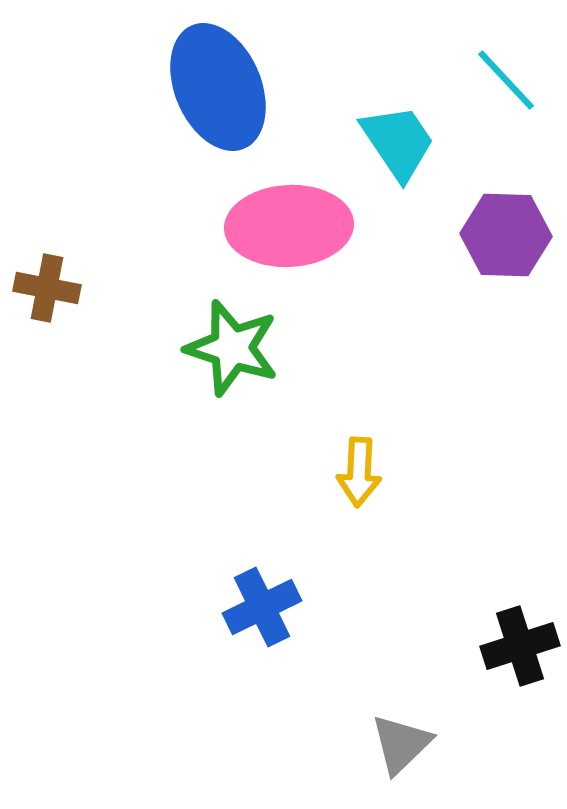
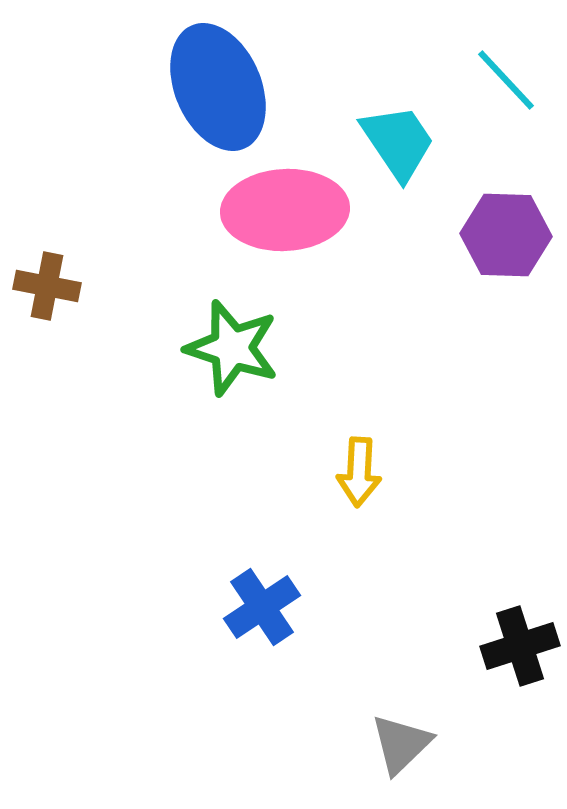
pink ellipse: moved 4 px left, 16 px up
brown cross: moved 2 px up
blue cross: rotated 8 degrees counterclockwise
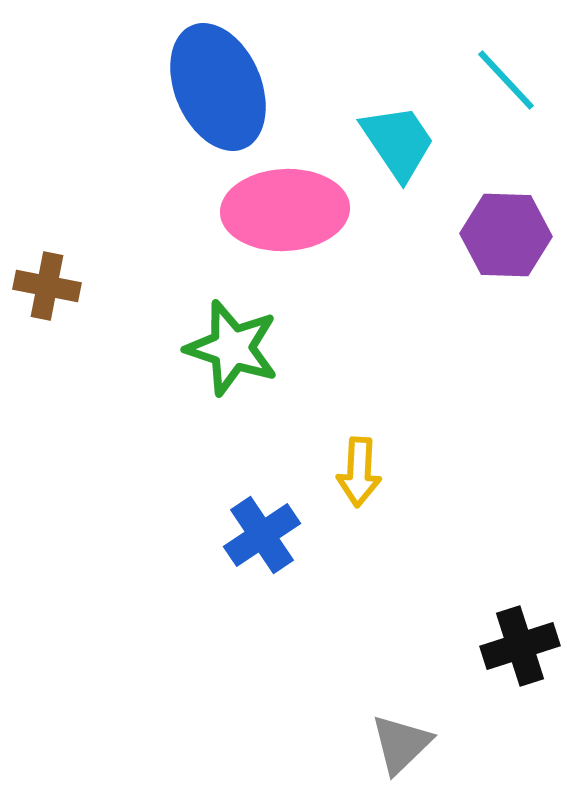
blue cross: moved 72 px up
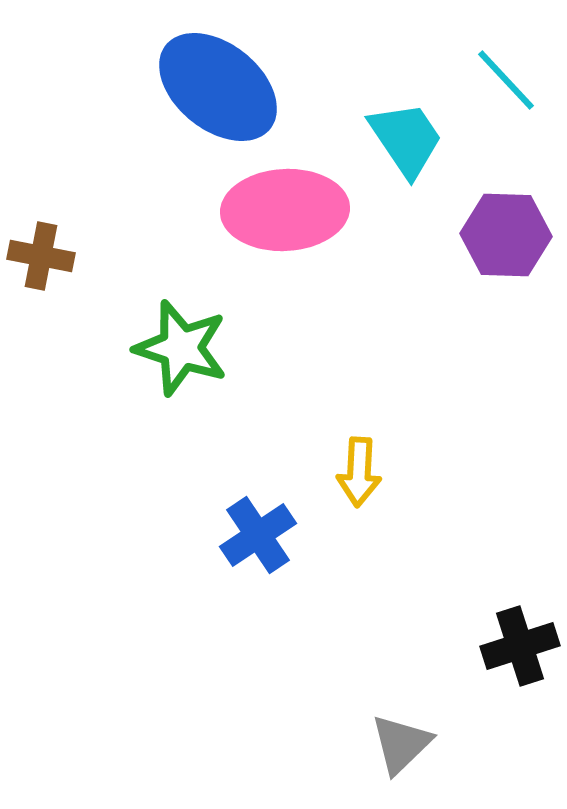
blue ellipse: rotated 28 degrees counterclockwise
cyan trapezoid: moved 8 px right, 3 px up
brown cross: moved 6 px left, 30 px up
green star: moved 51 px left
blue cross: moved 4 px left
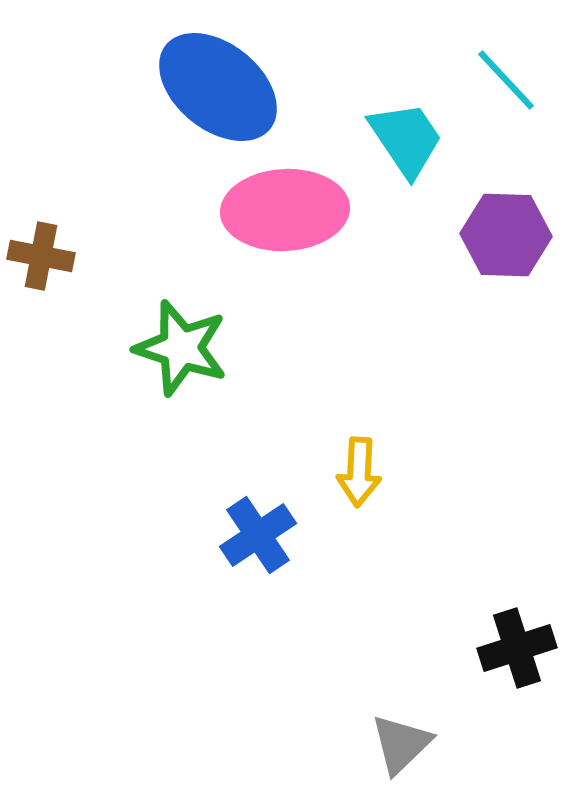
black cross: moved 3 px left, 2 px down
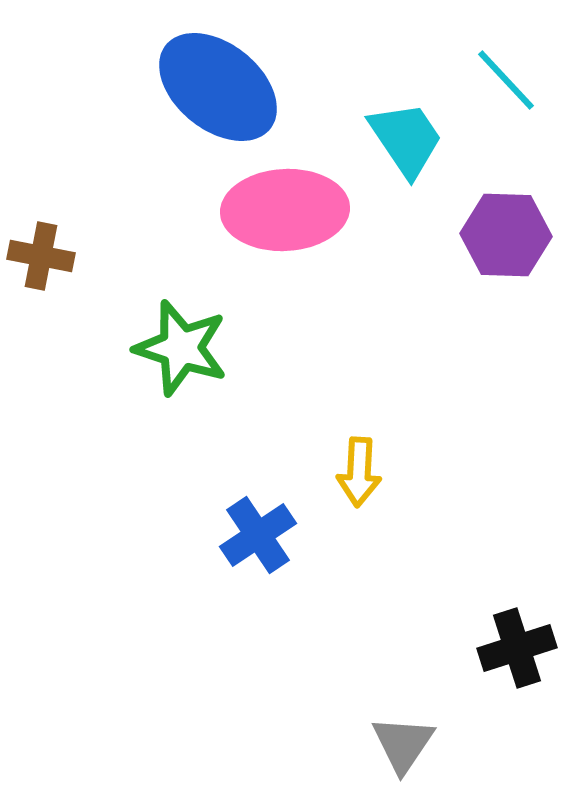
gray triangle: moved 2 px right; rotated 12 degrees counterclockwise
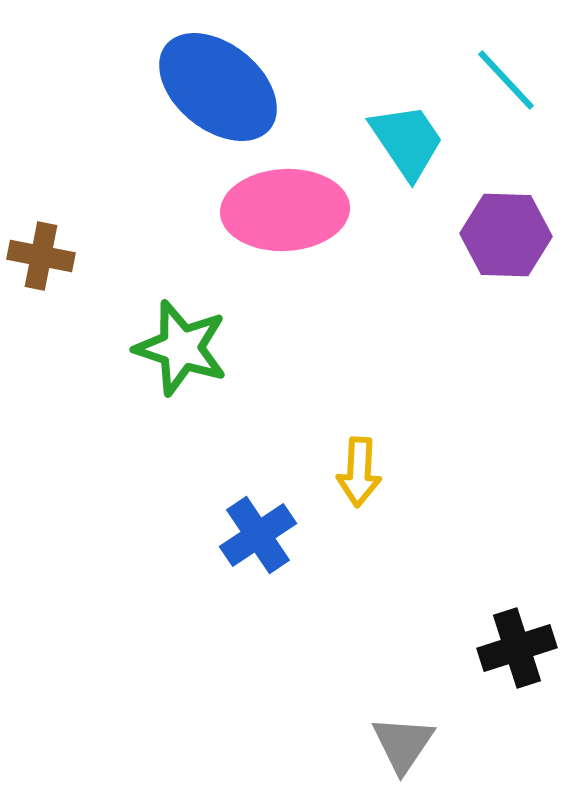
cyan trapezoid: moved 1 px right, 2 px down
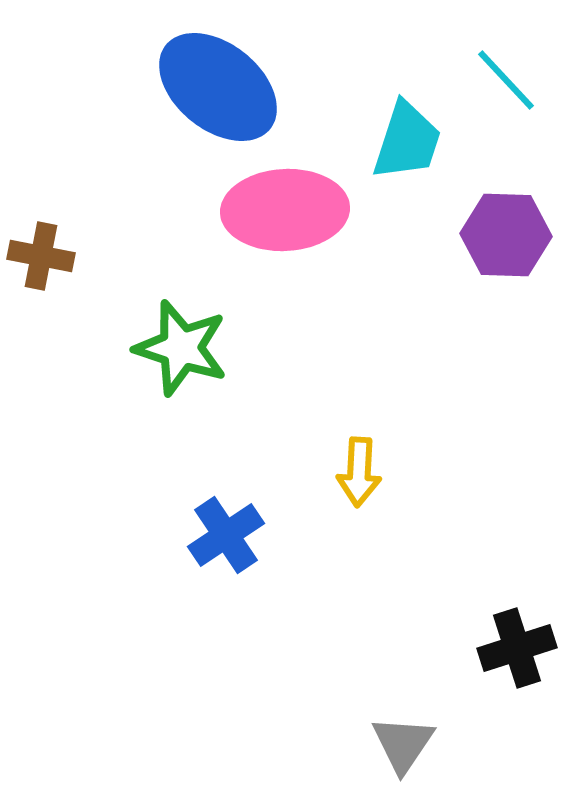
cyan trapezoid: rotated 52 degrees clockwise
blue cross: moved 32 px left
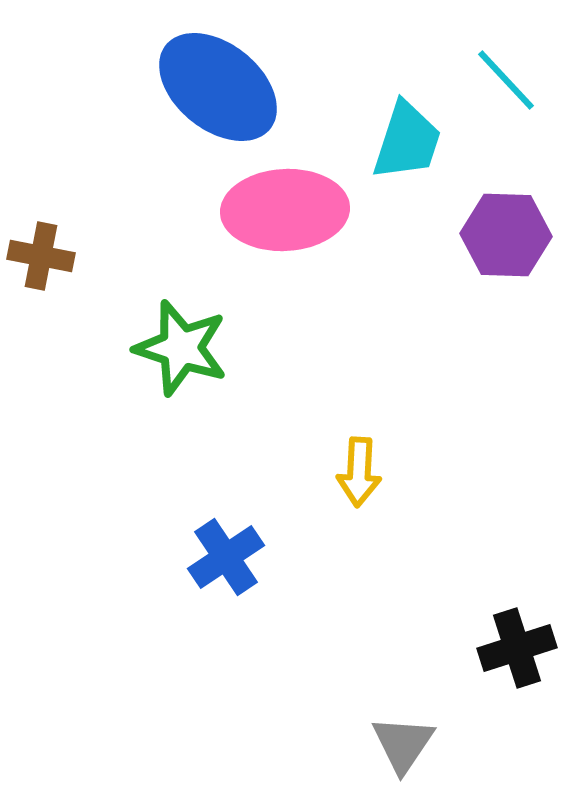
blue cross: moved 22 px down
